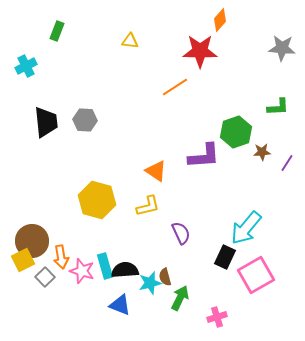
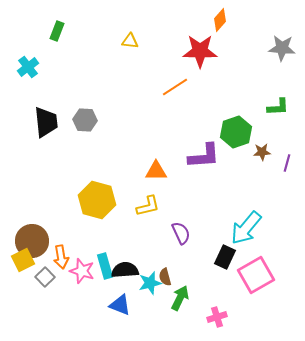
cyan cross: moved 2 px right, 1 px down; rotated 10 degrees counterclockwise
purple line: rotated 18 degrees counterclockwise
orange triangle: rotated 35 degrees counterclockwise
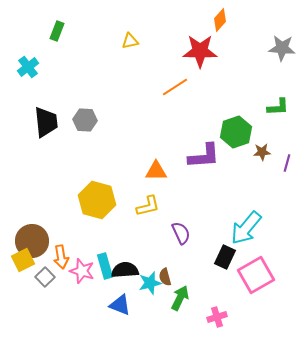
yellow triangle: rotated 18 degrees counterclockwise
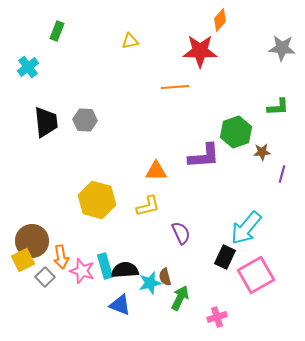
orange line: rotated 28 degrees clockwise
purple line: moved 5 px left, 11 px down
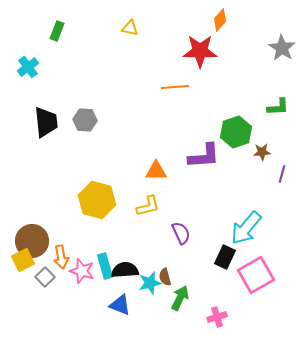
yellow triangle: moved 13 px up; rotated 24 degrees clockwise
gray star: rotated 28 degrees clockwise
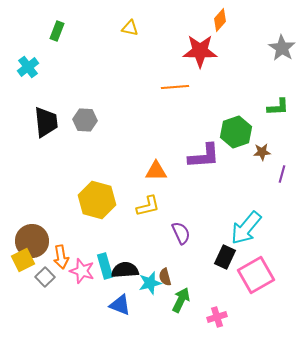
green arrow: moved 1 px right, 2 px down
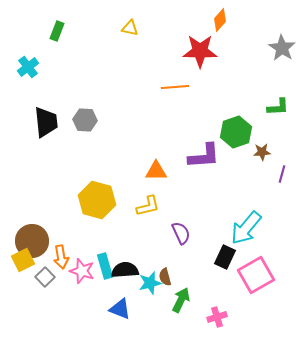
blue triangle: moved 4 px down
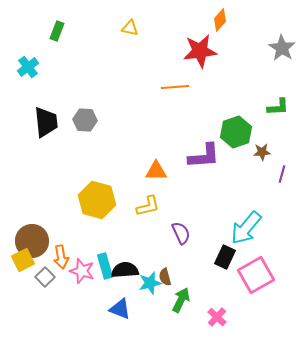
red star: rotated 8 degrees counterclockwise
pink cross: rotated 30 degrees counterclockwise
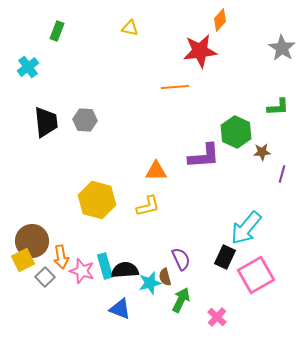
green hexagon: rotated 16 degrees counterclockwise
purple semicircle: moved 26 px down
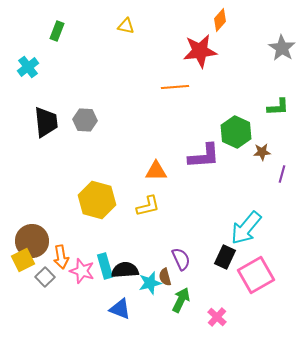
yellow triangle: moved 4 px left, 2 px up
